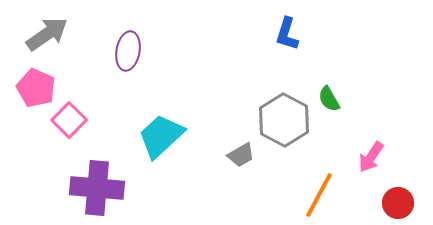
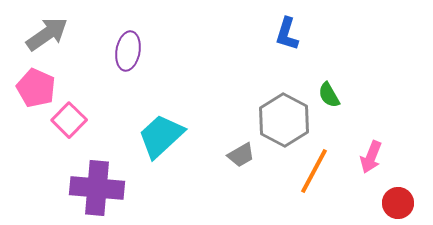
green semicircle: moved 4 px up
pink arrow: rotated 12 degrees counterclockwise
orange line: moved 5 px left, 24 px up
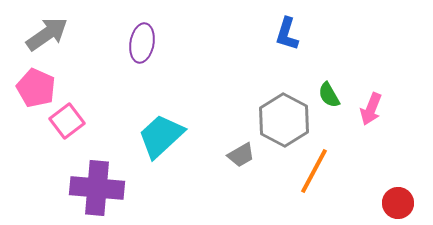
purple ellipse: moved 14 px right, 8 px up
pink square: moved 2 px left, 1 px down; rotated 8 degrees clockwise
pink arrow: moved 48 px up
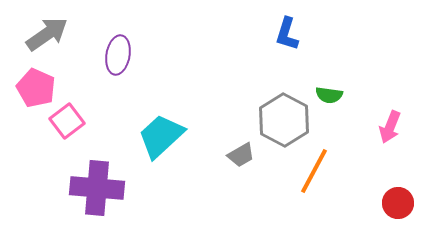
purple ellipse: moved 24 px left, 12 px down
green semicircle: rotated 52 degrees counterclockwise
pink arrow: moved 19 px right, 18 px down
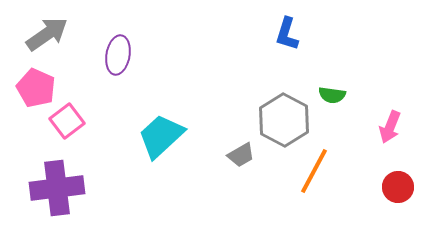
green semicircle: moved 3 px right
purple cross: moved 40 px left; rotated 12 degrees counterclockwise
red circle: moved 16 px up
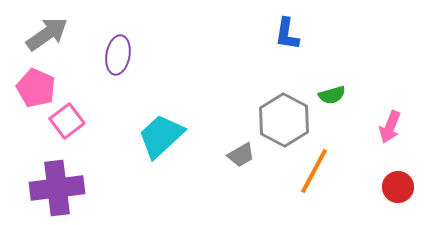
blue L-shape: rotated 8 degrees counterclockwise
green semicircle: rotated 24 degrees counterclockwise
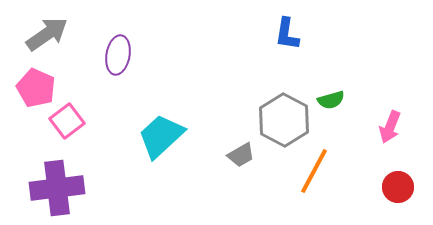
green semicircle: moved 1 px left, 5 px down
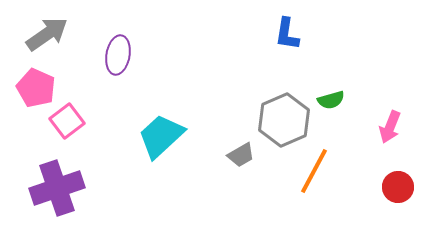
gray hexagon: rotated 9 degrees clockwise
purple cross: rotated 12 degrees counterclockwise
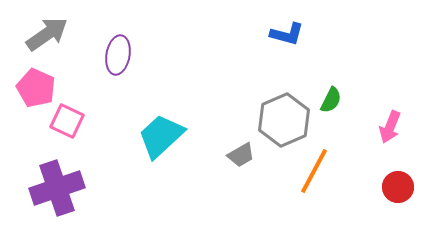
blue L-shape: rotated 84 degrees counterclockwise
green semicircle: rotated 48 degrees counterclockwise
pink square: rotated 28 degrees counterclockwise
